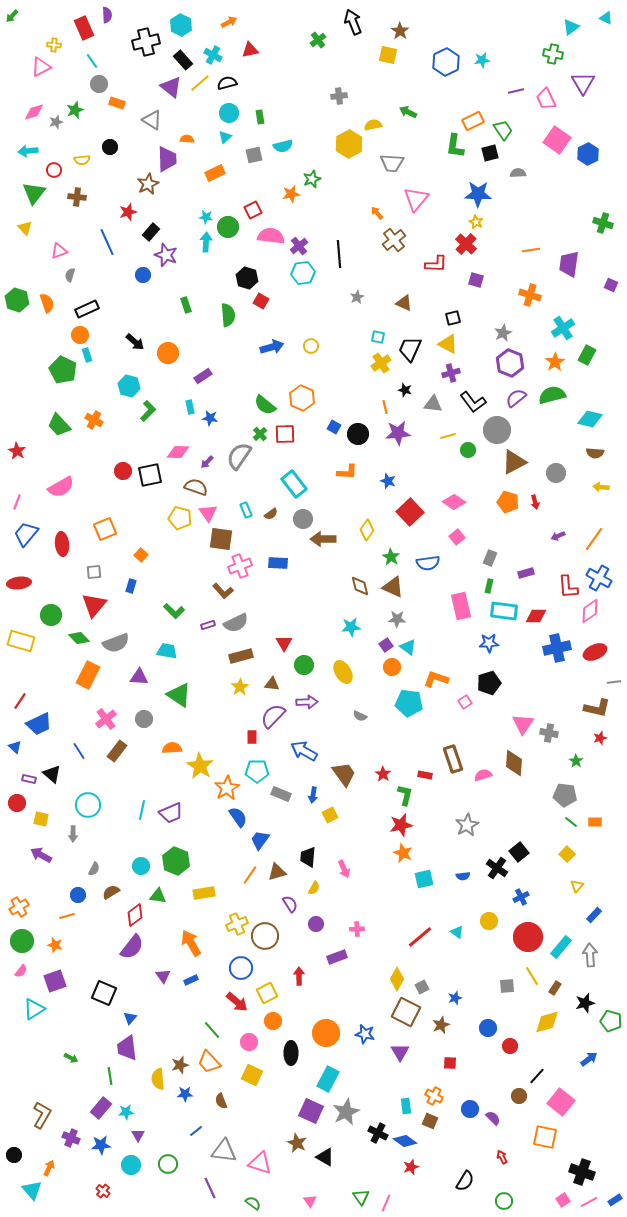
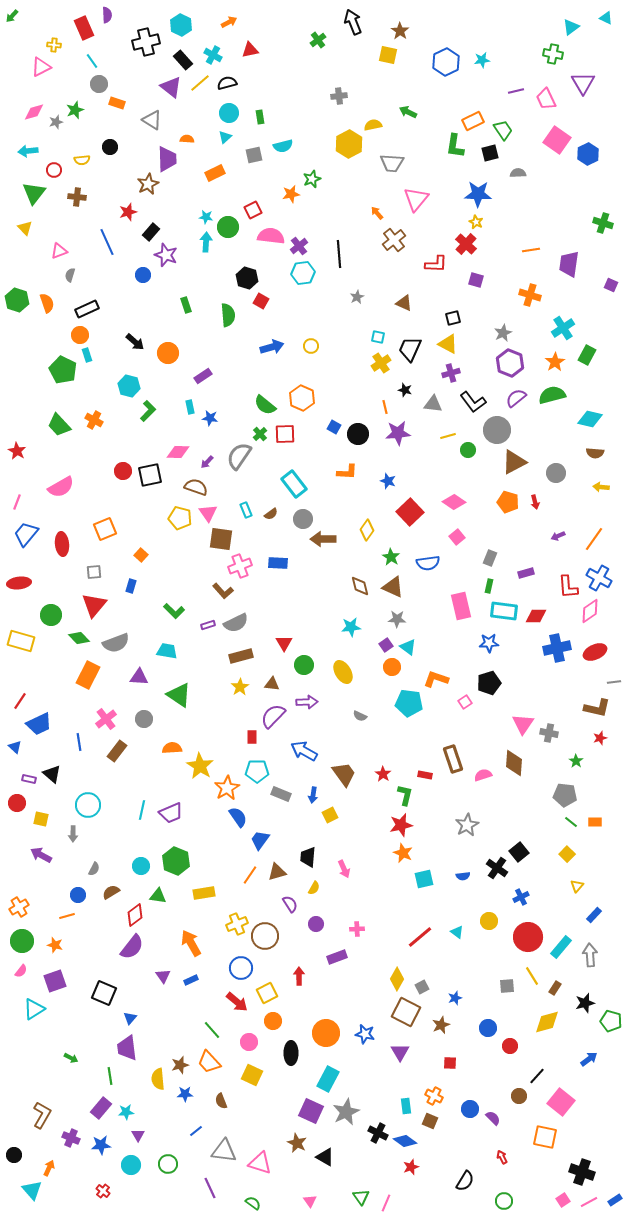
blue line at (79, 751): moved 9 px up; rotated 24 degrees clockwise
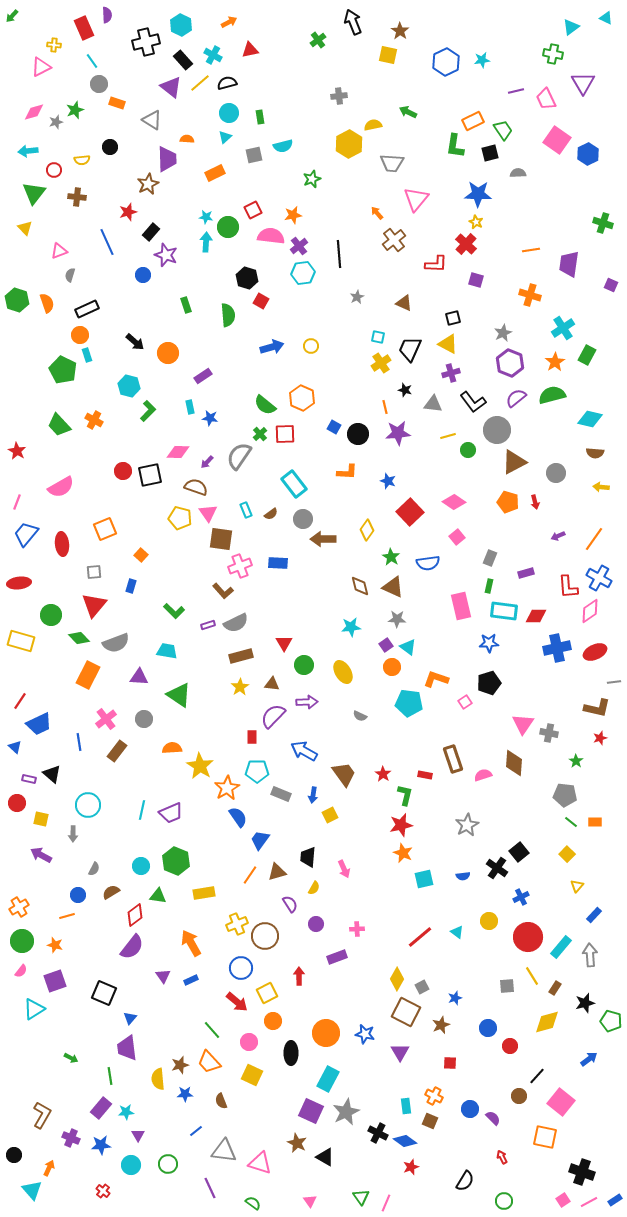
orange star at (291, 194): moved 2 px right, 21 px down
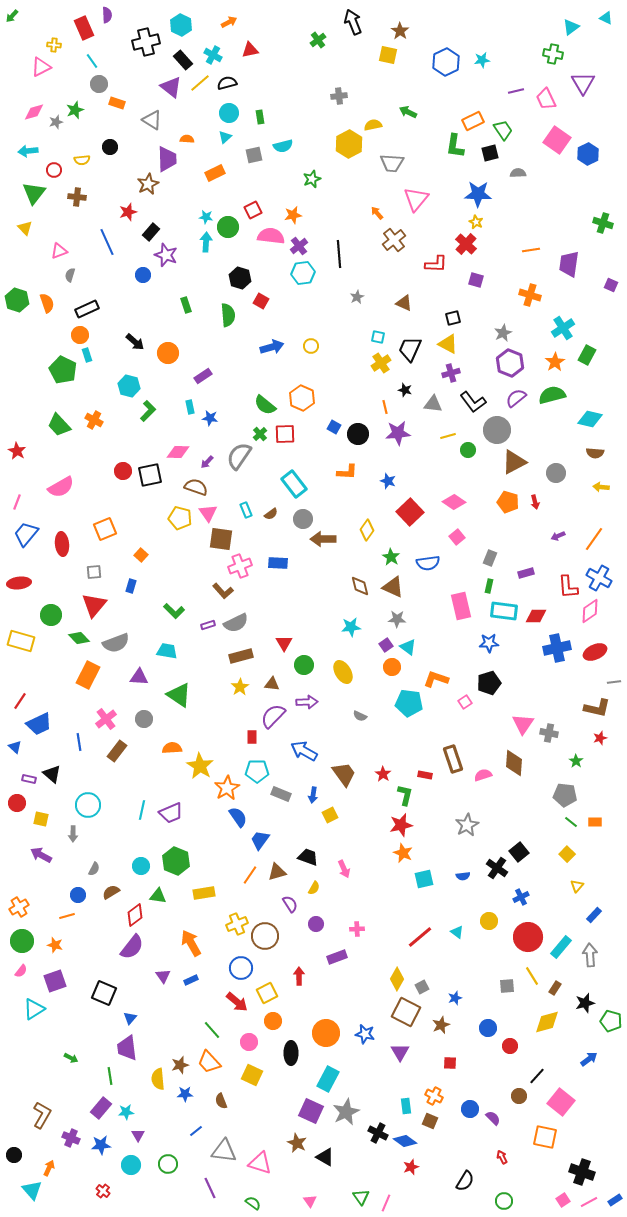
black hexagon at (247, 278): moved 7 px left
black trapezoid at (308, 857): rotated 105 degrees clockwise
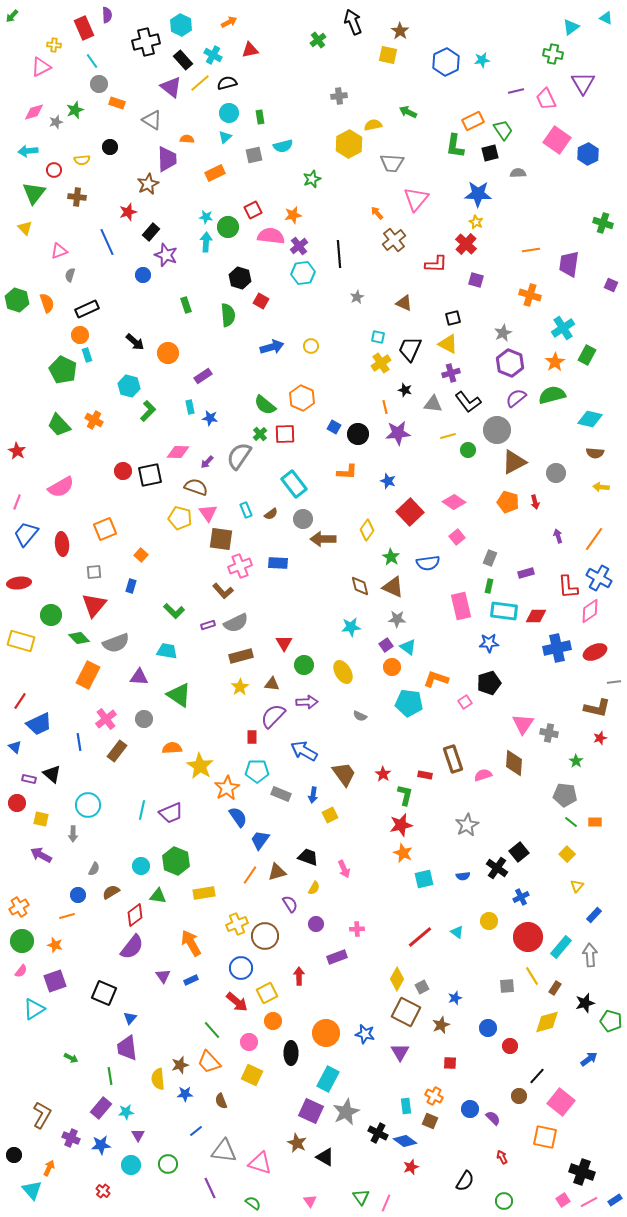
black L-shape at (473, 402): moved 5 px left
purple arrow at (558, 536): rotated 96 degrees clockwise
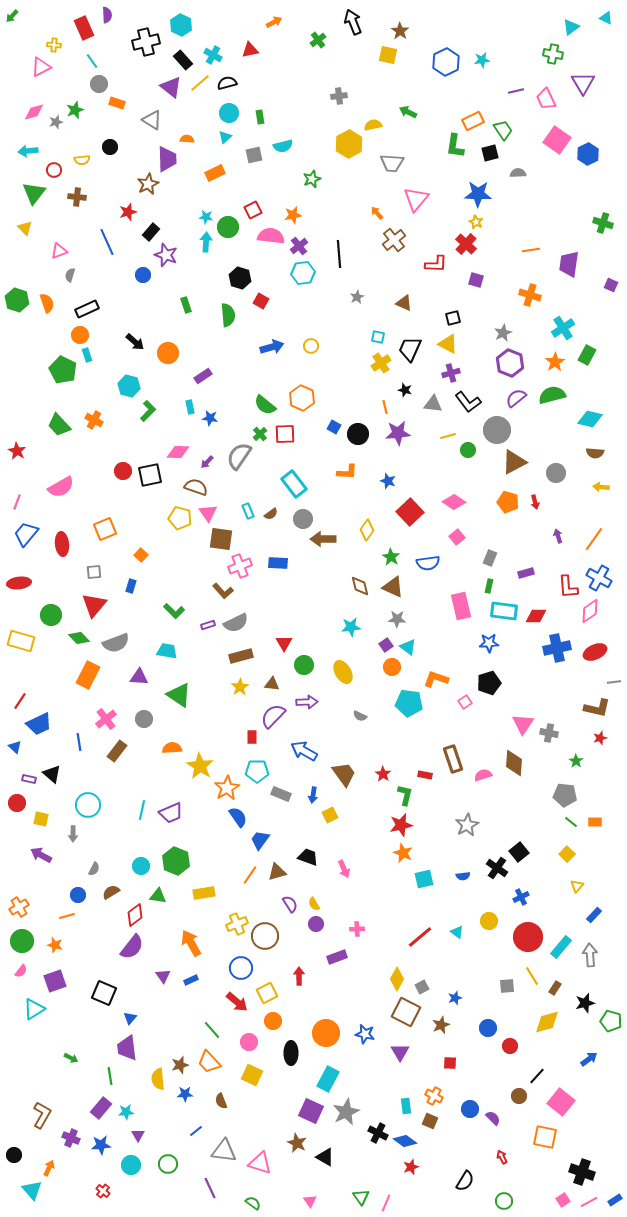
orange arrow at (229, 22): moved 45 px right
cyan rectangle at (246, 510): moved 2 px right, 1 px down
yellow semicircle at (314, 888): moved 16 px down; rotated 120 degrees clockwise
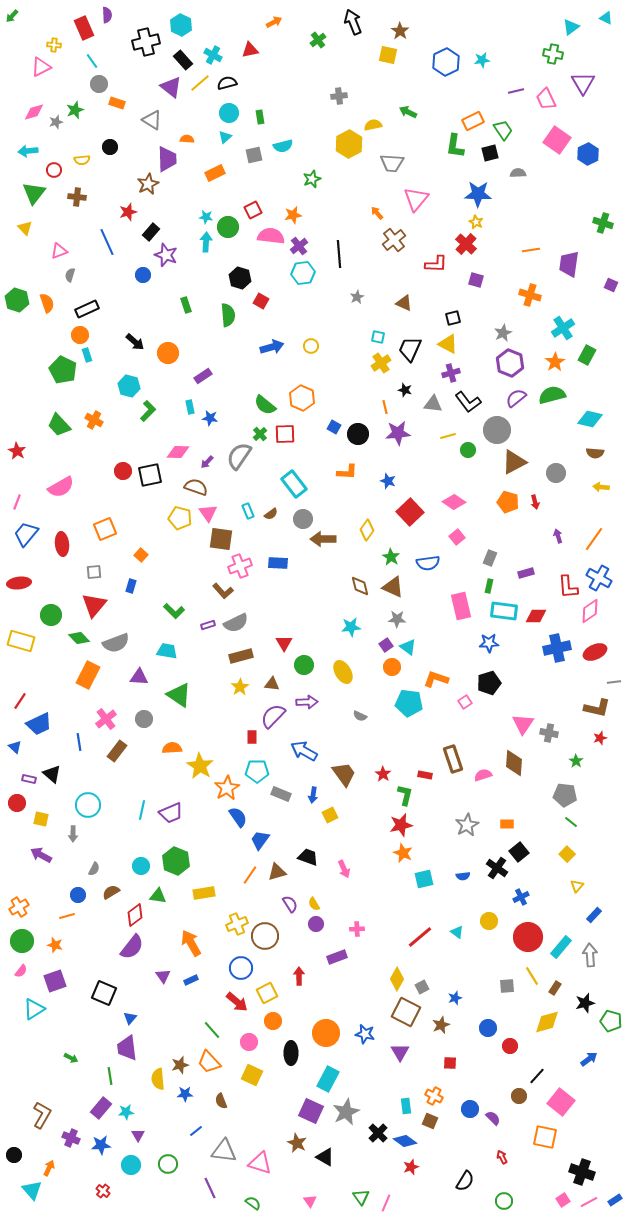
orange rectangle at (595, 822): moved 88 px left, 2 px down
black cross at (378, 1133): rotated 18 degrees clockwise
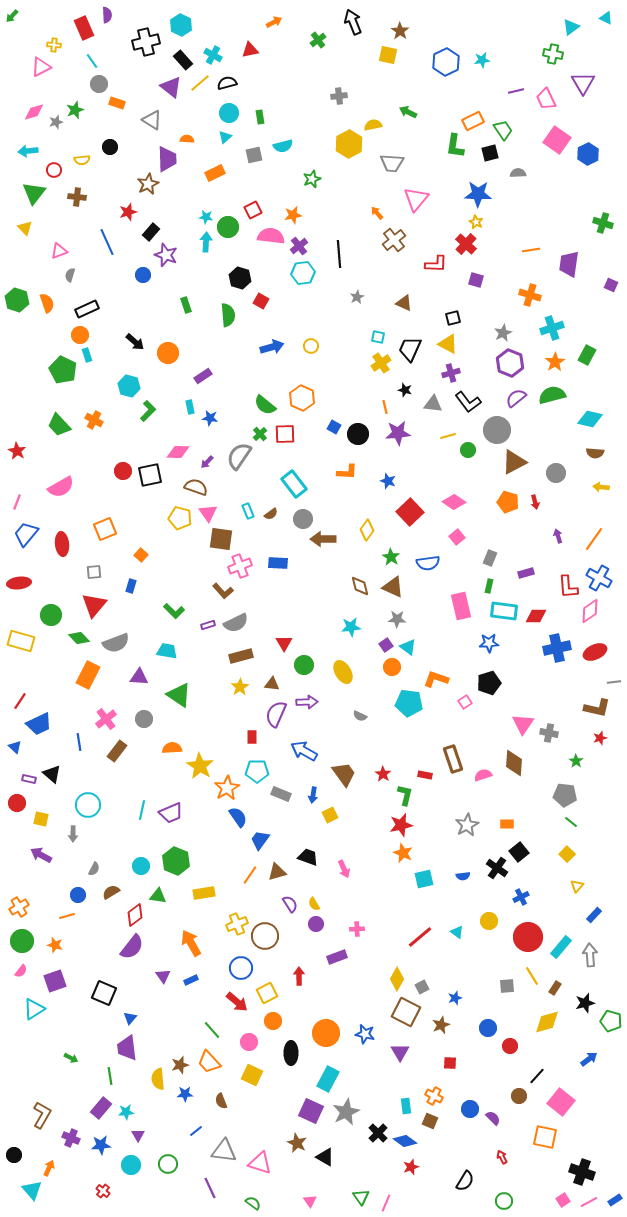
cyan cross at (563, 328): moved 11 px left; rotated 15 degrees clockwise
purple semicircle at (273, 716): moved 3 px right, 2 px up; rotated 20 degrees counterclockwise
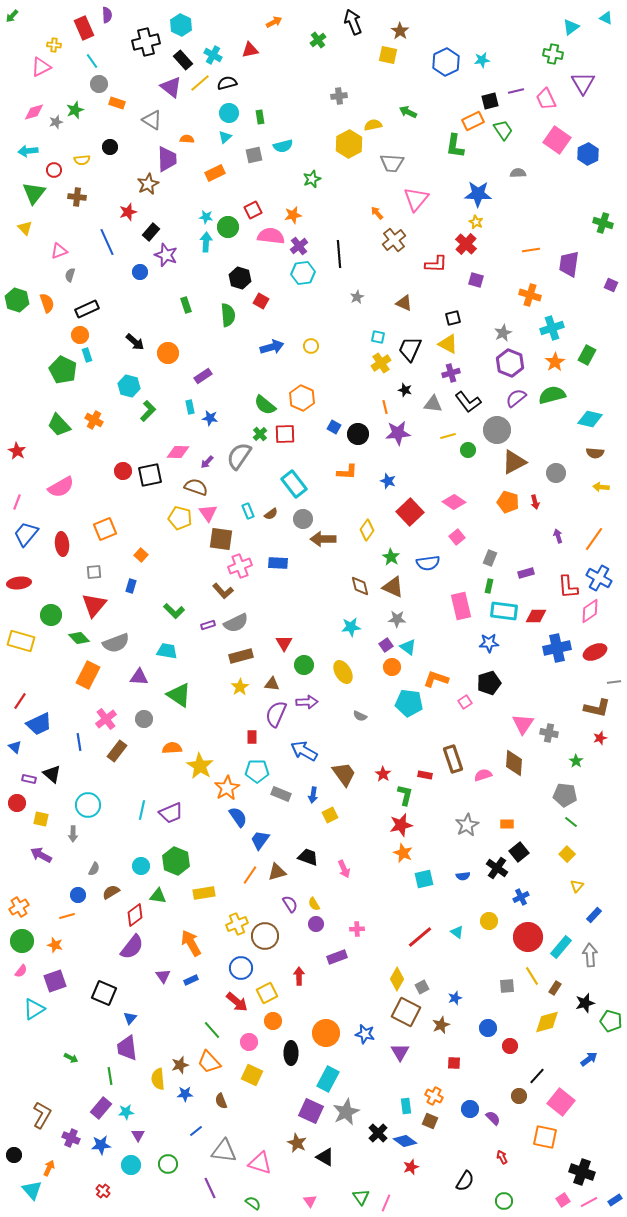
black square at (490, 153): moved 52 px up
blue circle at (143, 275): moved 3 px left, 3 px up
red square at (450, 1063): moved 4 px right
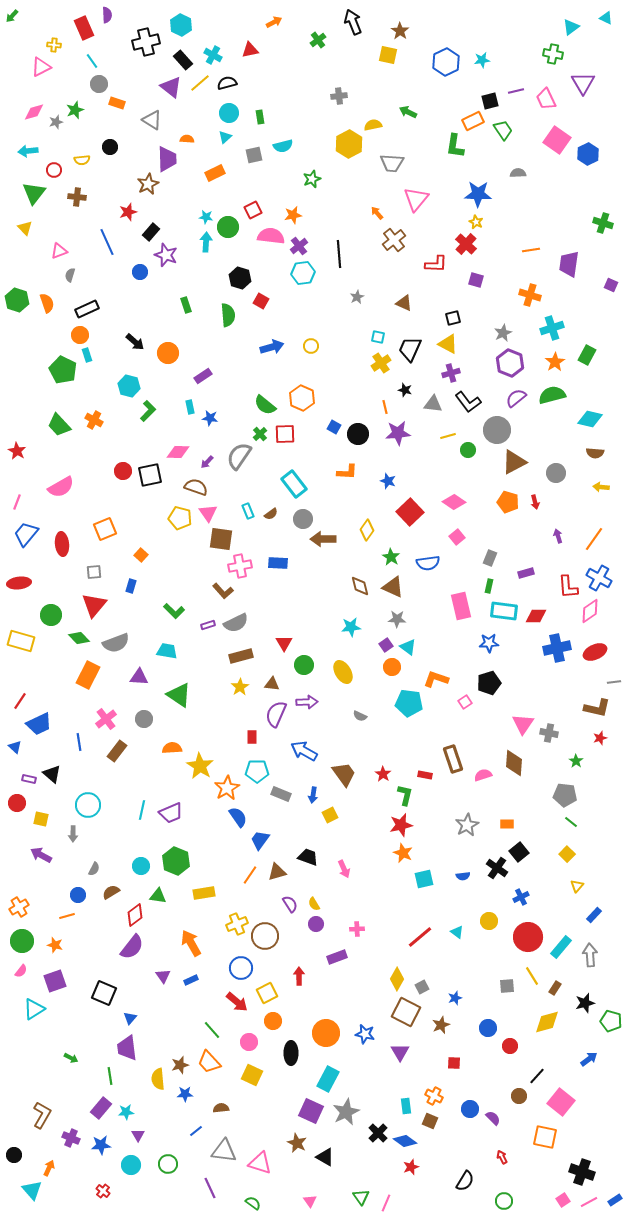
pink cross at (240, 566): rotated 10 degrees clockwise
brown semicircle at (221, 1101): moved 7 px down; rotated 105 degrees clockwise
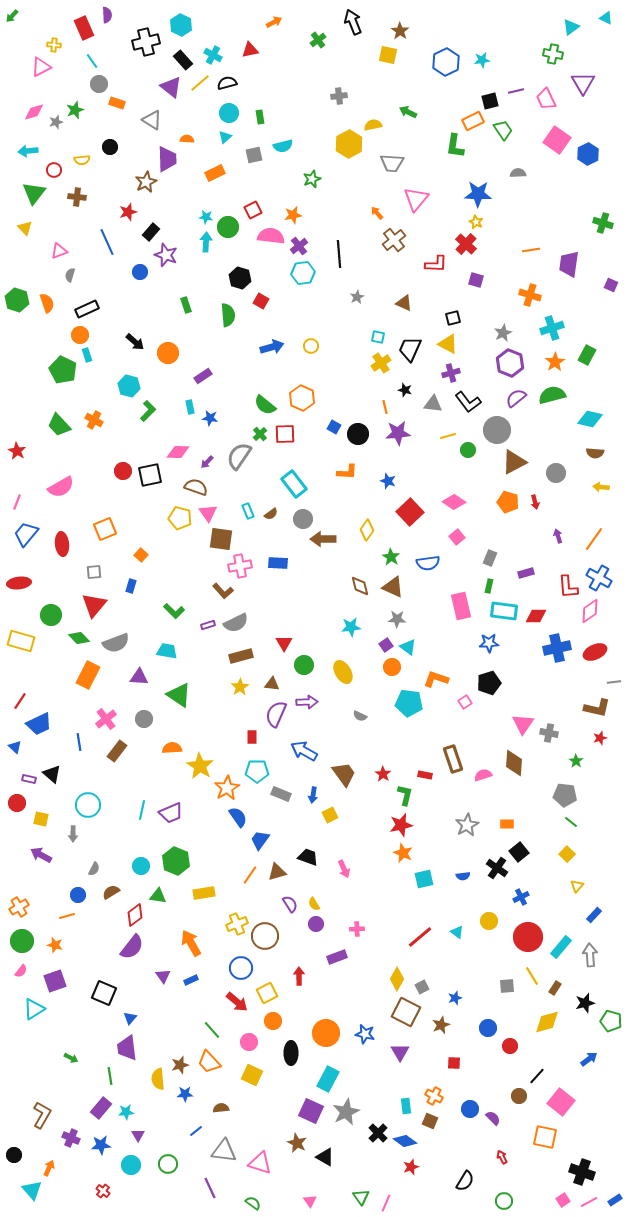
brown star at (148, 184): moved 2 px left, 2 px up
